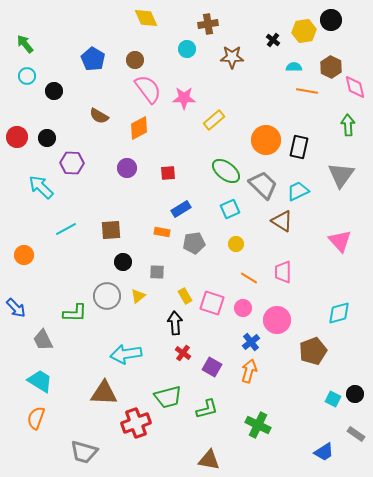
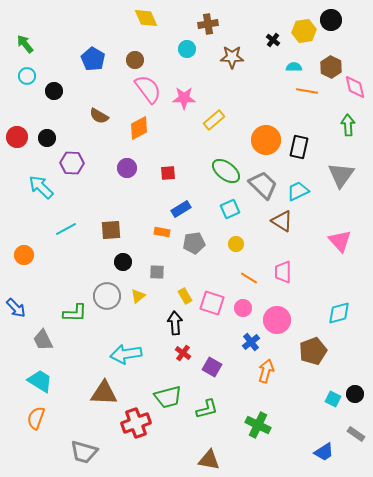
orange arrow at (249, 371): moved 17 px right
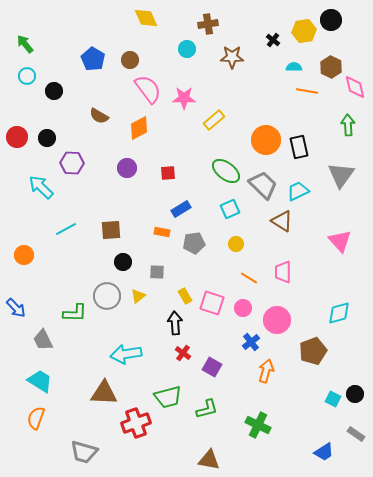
brown circle at (135, 60): moved 5 px left
black rectangle at (299, 147): rotated 25 degrees counterclockwise
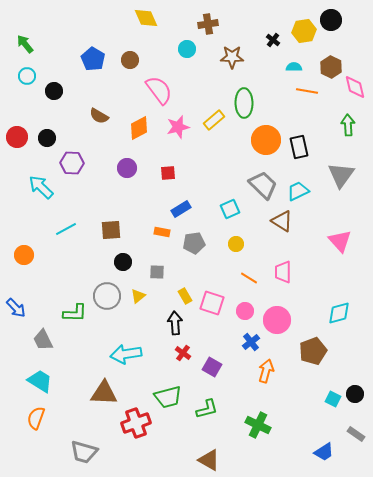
pink semicircle at (148, 89): moved 11 px right, 1 px down
pink star at (184, 98): moved 6 px left, 29 px down; rotated 15 degrees counterclockwise
green ellipse at (226, 171): moved 18 px right, 68 px up; rotated 52 degrees clockwise
pink circle at (243, 308): moved 2 px right, 3 px down
brown triangle at (209, 460): rotated 20 degrees clockwise
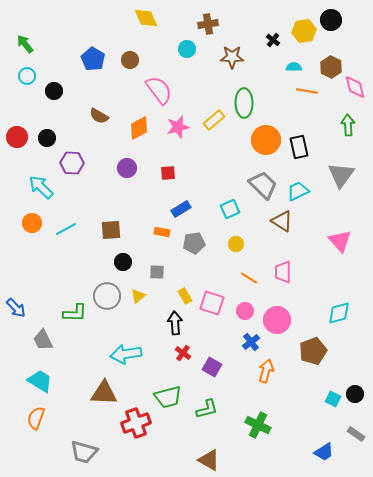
orange circle at (24, 255): moved 8 px right, 32 px up
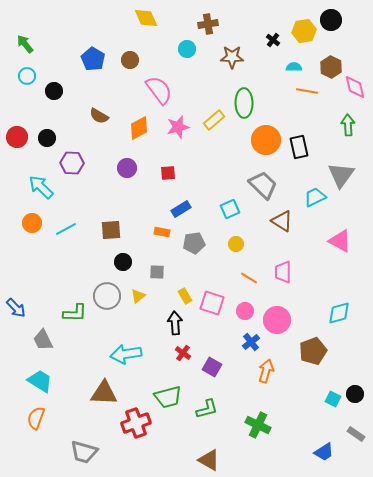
cyan trapezoid at (298, 191): moved 17 px right, 6 px down
pink triangle at (340, 241): rotated 20 degrees counterclockwise
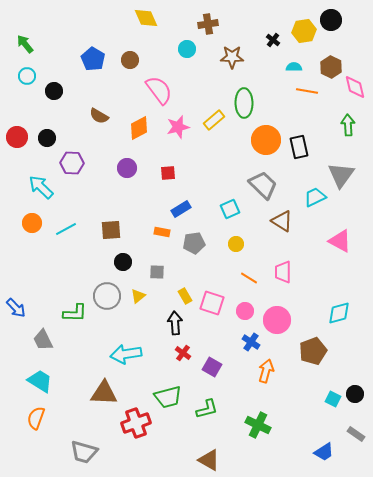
blue cross at (251, 342): rotated 18 degrees counterclockwise
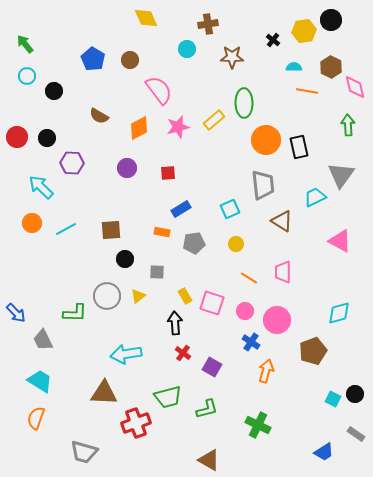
gray trapezoid at (263, 185): rotated 40 degrees clockwise
black circle at (123, 262): moved 2 px right, 3 px up
blue arrow at (16, 308): moved 5 px down
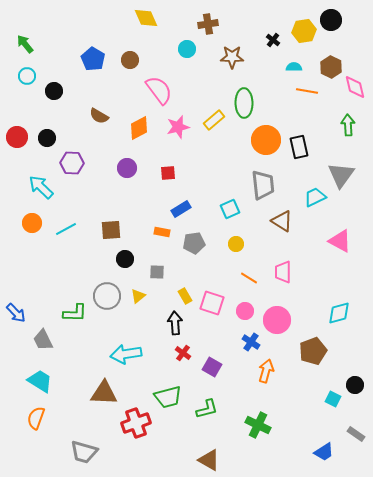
black circle at (355, 394): moved 9 px up
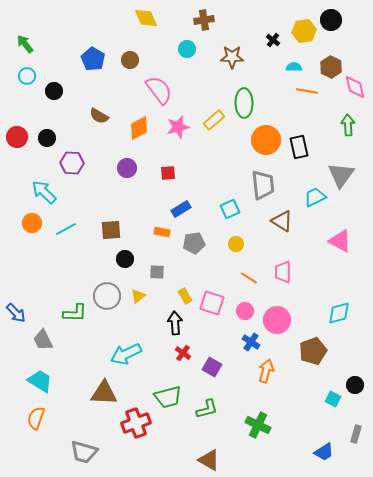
brown cross at (208, 24): moved 4 px left, 4 px up
cyan arrow at (41, 187): moved 3 px right, 5 px down
cyan arrow at (126, 354): rotated 16 degrees counterclockwise
gray rectangle at (356, 434): rotated 72 degrees clockwise
